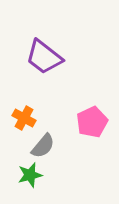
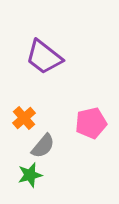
orange cross: rotated 20 degrees clockwise
pink pentagon: moved 1 px left, 1 px down; rotated 12 degrees clockwise
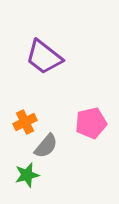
orange cross: moved 1 px right, 4 px down; rotated 15 degrees clockwise
gray semicircle: moved 3 px right
green star: moved 3 px left
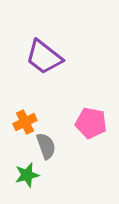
pink pentagon: rotated 24 degrees clockwise
gray semicircle: rotated 60 degrees counterclockwise
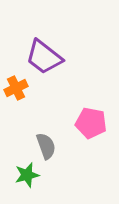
orange cross: moved 9 px left, 34 px up
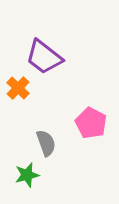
orange cross: moved 2 px right; rotated 20 degrees counterclockwise
pink pentagon: rotated 16 degrees clockwise
gray semicircle: moved 3 px up
